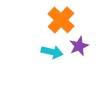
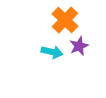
orange cross: moved 4 px right
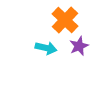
cyan arrow: moved 6 px left, 4 px up
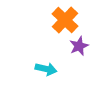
cyan arrow: moved 21 px down
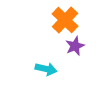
purple star: moved 4 px left
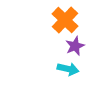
cyan arrow: moved 22 px right
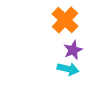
purple star: moved 2 px left, 4 px down
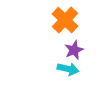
purple star: moved 1 px right
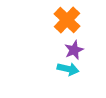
orange cross: moved 2 px right
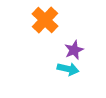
orange cross: moved 22 px left
